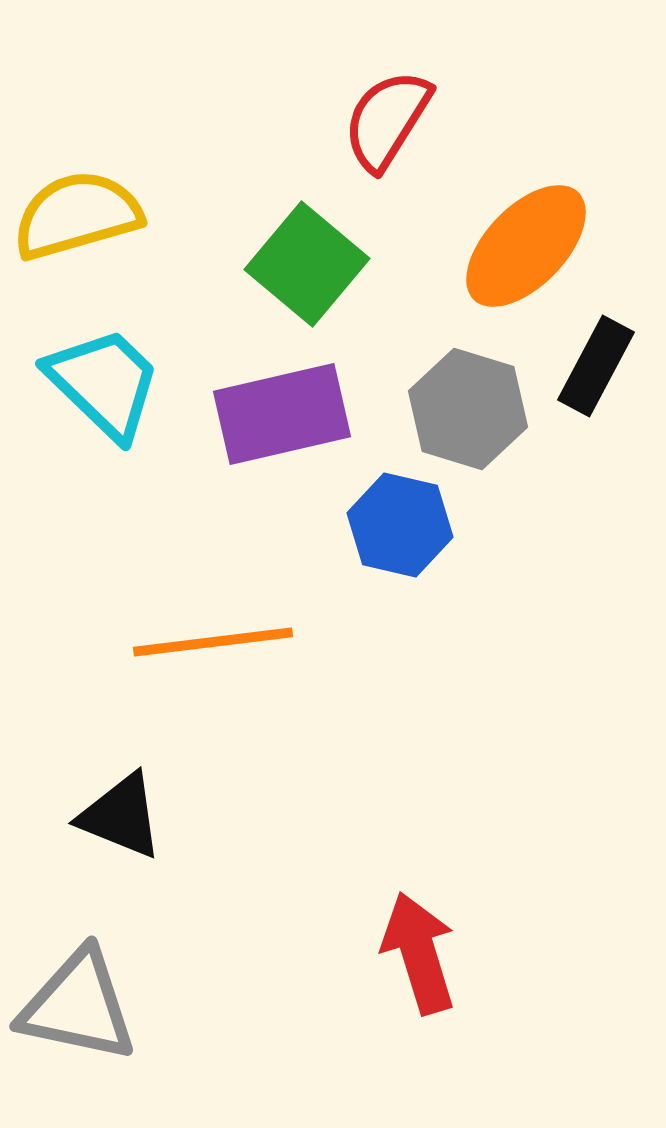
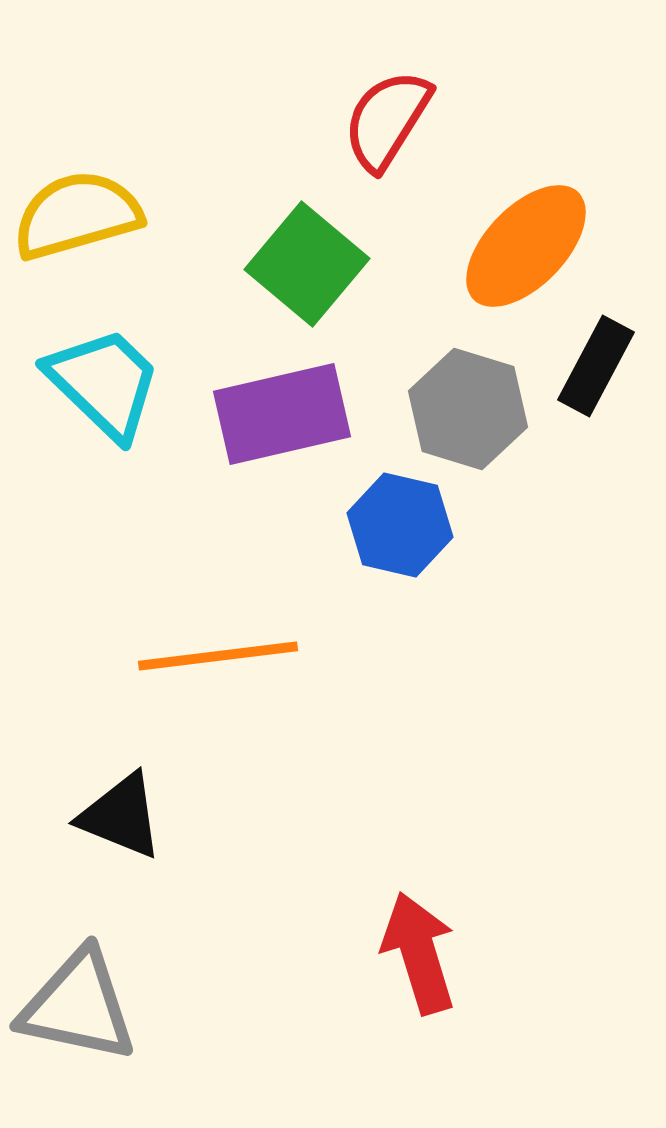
orange line: moved 5 px right, 14 px down
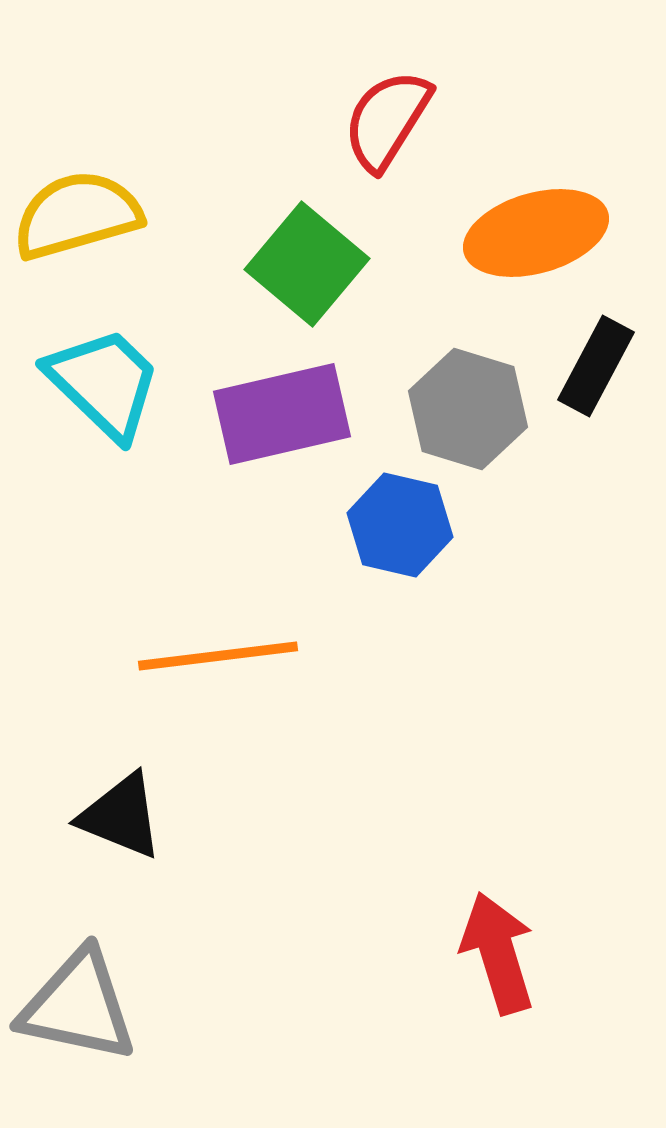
orange ellipse: moved 10 px right, 13 px up; rotated 30 degrees clockwise
red arrow: moved 79 px right
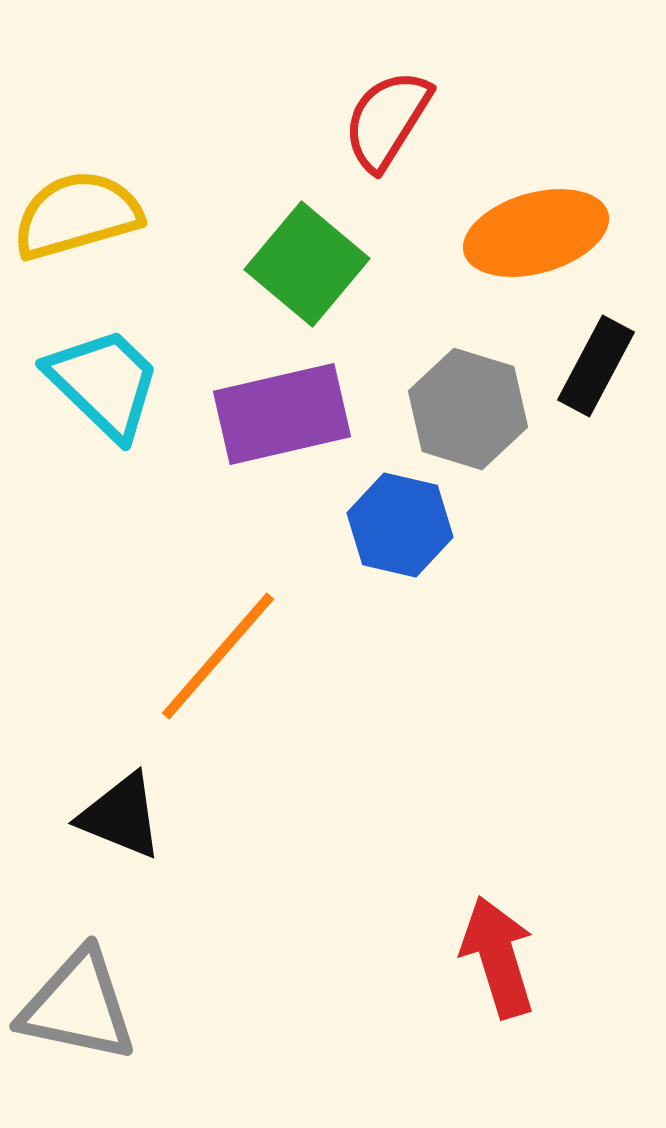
orange line: rotated 42 degrees counterclockwise
red arrow: moved 4 px down
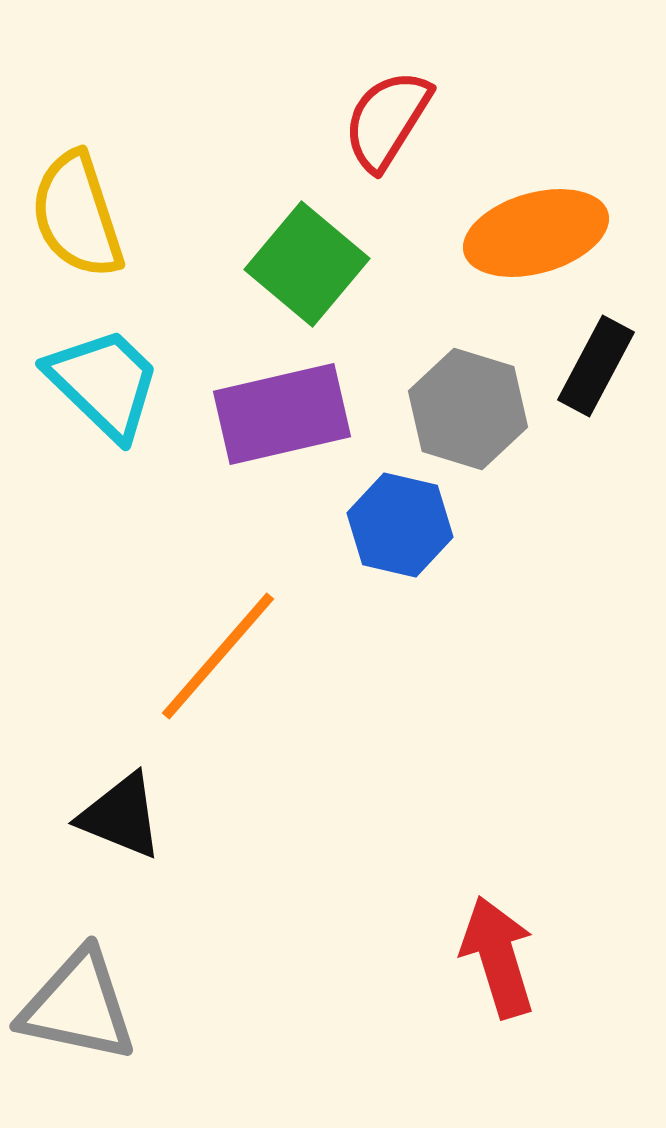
yellow semicircle: rotated 92 degrees counterclockwise
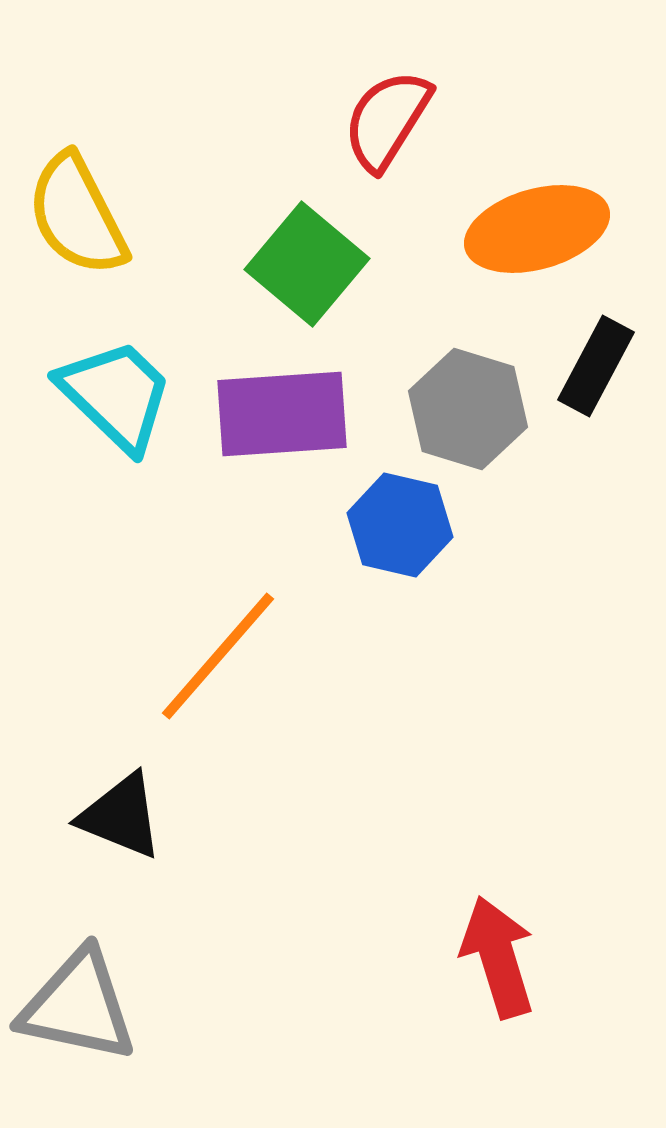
yellow semicircle: rotated 9 degrees counterclockwise
orange ellipse: moved 1 px right, 4 px up
cyan trapezoid: moved 12 px right, 12 px down
purple rectangle: rotated 9 degrees clockwise
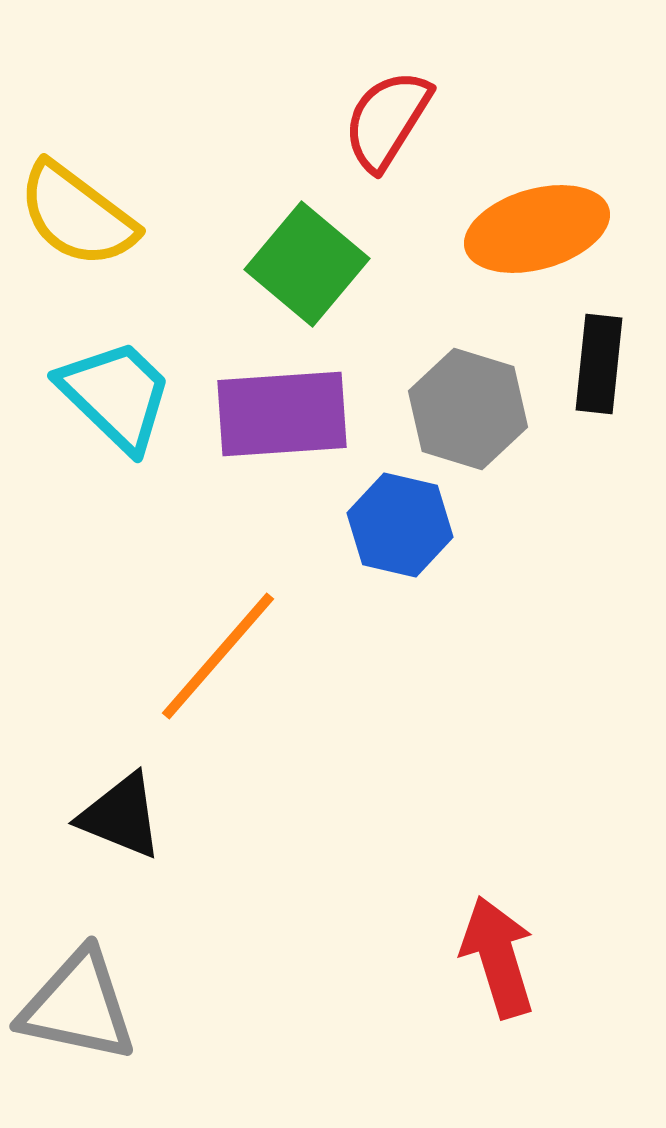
yellow semicircle: rotated 26 degrees counterclockwise
black rectangle: moved 3 px right, 2 px up; rotated 22 degrees counterclockwise
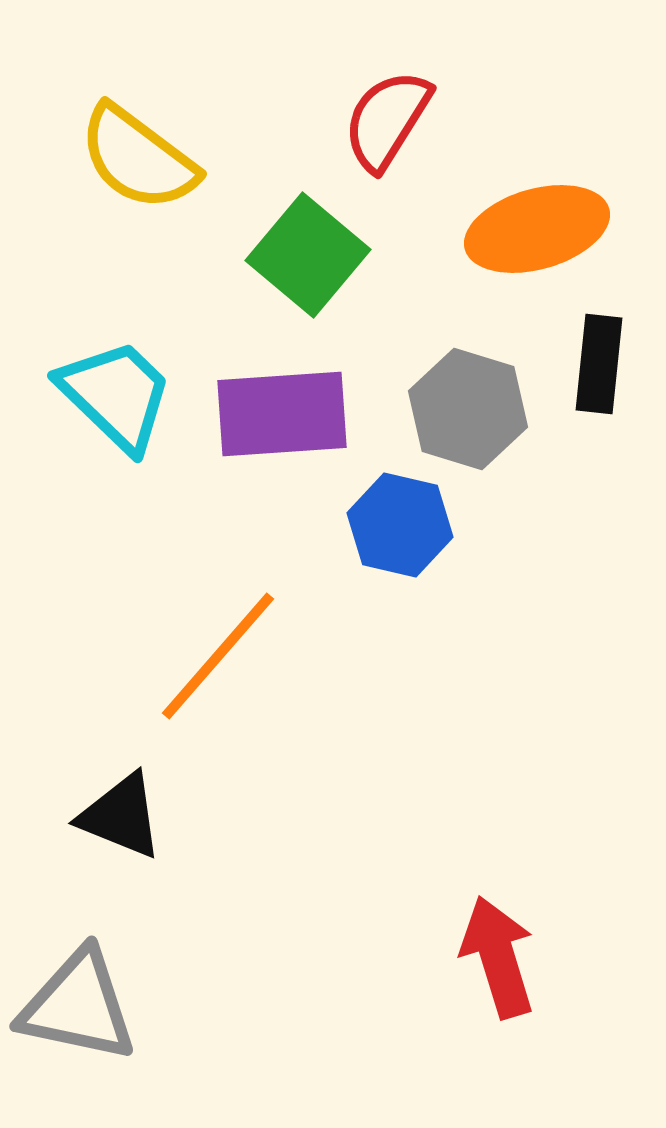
yellow semicircle: moved 61 px right, 57 px up
green square: moved 1 px right, 9 px up
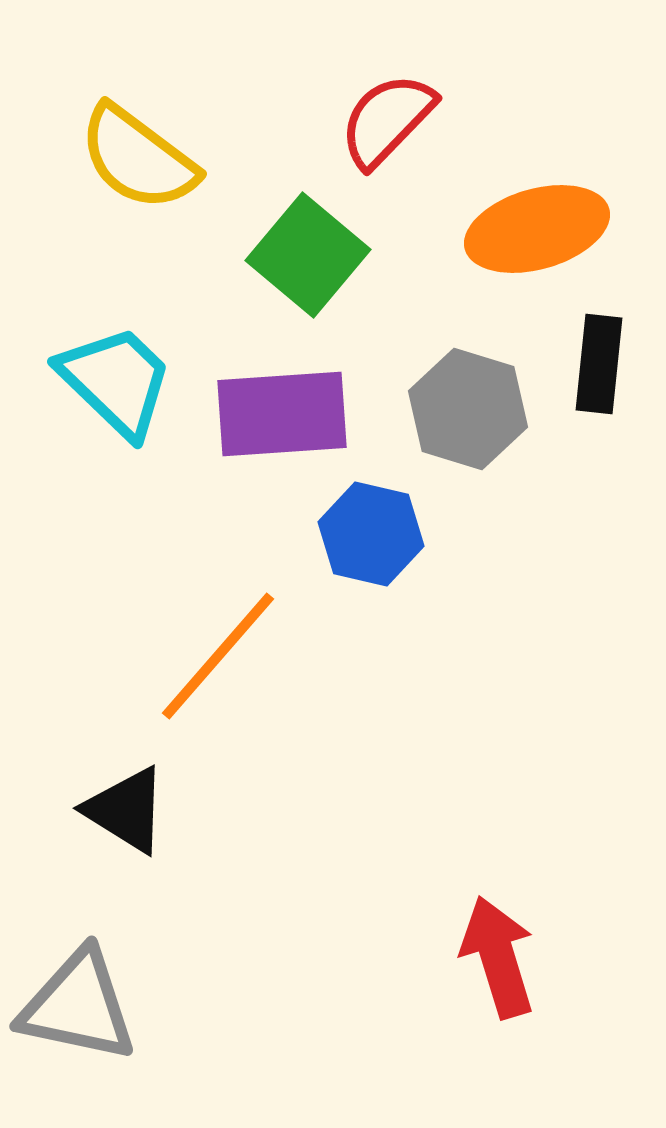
red semicircle: rotated 12 degrees clockwise
cyan trapezoid: moved 14 px up
blue hexagon: moved 29 px left, 9 px down
black triangle: moved 5 px right, 6 px up; rotated 10 degrees clockwise
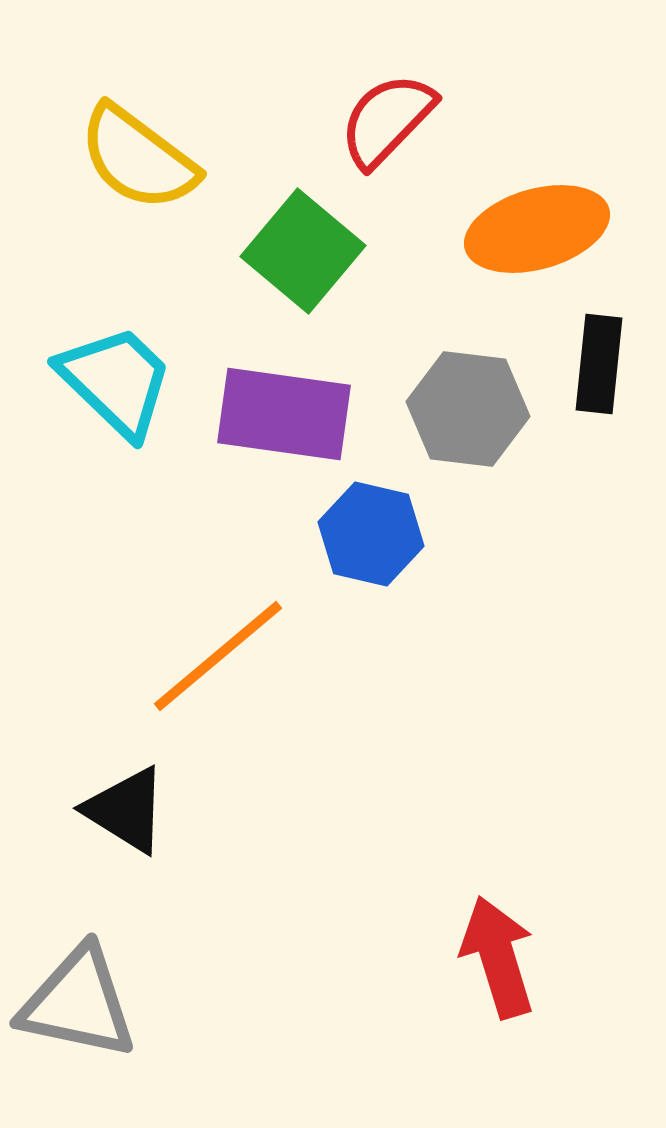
green square: moved 5 px left, 4 px up
gray hexagon: rotated 10 degrees counterclockwise
purple rectangle: moved 2 px right; rotated 12 degrees clockwise
orange line: rotated 9 degrees clockwise
gray triangle: moved 3 px up
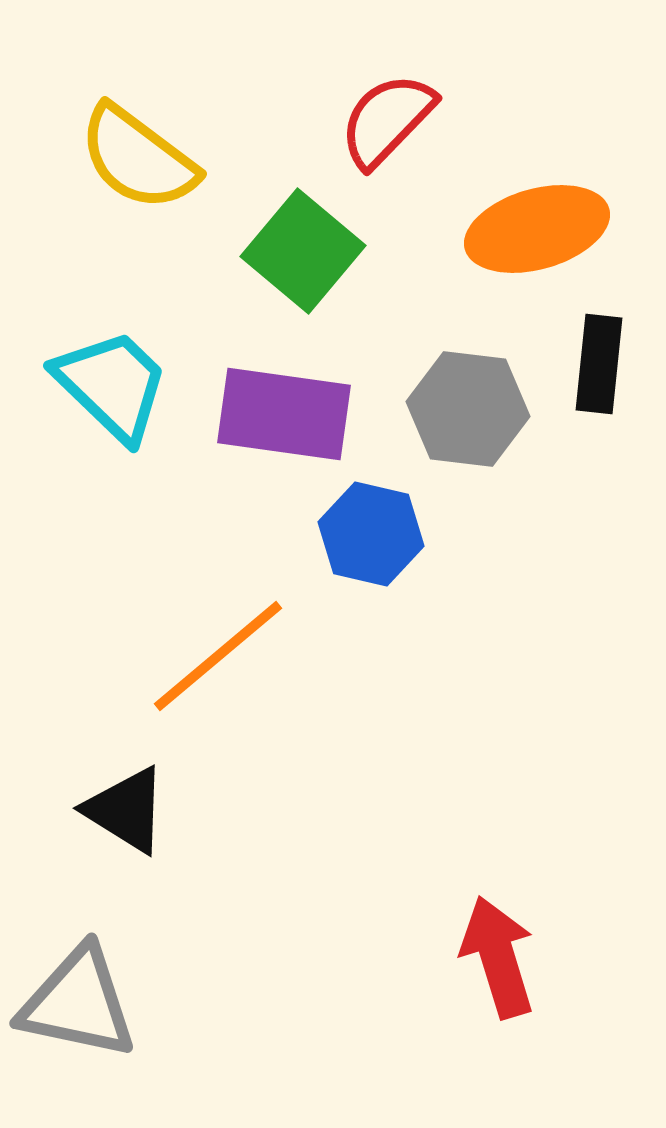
cyan trapezoid: moved 4 px left, 4 px down
